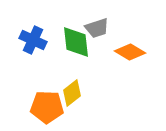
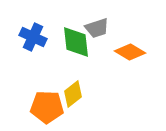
blue cross: moved 3 px up
yellow diamond: moved 1 px right, 1 px down
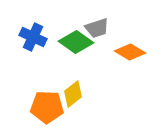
green diamond: rotated 48 degrees counterclockwise
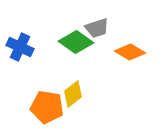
blue cross: moved 13 px left, 10 px down
orange pentagon: rotated 8 degrees clockwise
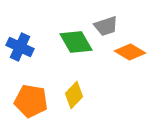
gray trapezoid: moved 9 px right, 2 px up
green diamond: rotated 24 degrees clockwise
yellow diamond: moved 1 px right, 1 px down; rotated 8 degrees counterclockwise
orange pentagon: moved 16 px left, 6 px up
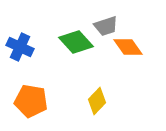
green diamond: rotated 12 degrees counterclockwise
orange diamond: moved 2 px left, 5 px up; rotated 24 degrees clockwise
yellow diamond: moved 23 px right, 6 px down
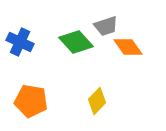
blue cross: moved 5 px up
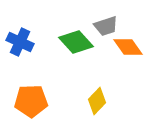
orange pentagon: rotated 12 degrees counterclockwise
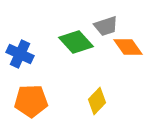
blue cross: moved 12 px down
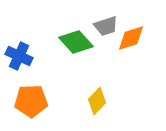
orange diamond: moved 3 px right, 9 px up; rotated 72 degrees counterclockwise
blue cross: moved 1 px left, 2 px down
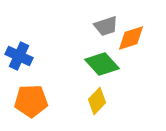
green diamond: moved 26 px right, 22 px down
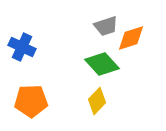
blue cross: moved 3 px right, 9 px up
